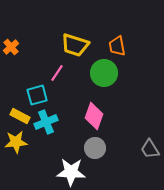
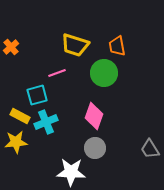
pink line: rotated 36 degrees clockwise
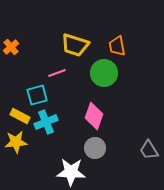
gray trapezoid: moved 1 px left, 1 px down
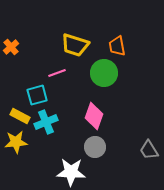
gray circle: moved 1 px up
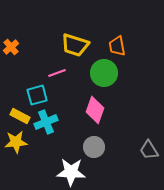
pink diamond: moved 1 px right, 6 px up
gray circle: moved 1 px left
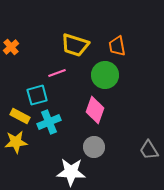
green circle: moved 1 px right, 2 px down
cyan cross: moved 3 px right
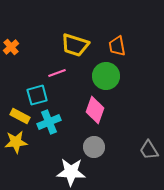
green circle: moved 1 px right, 1 px down
